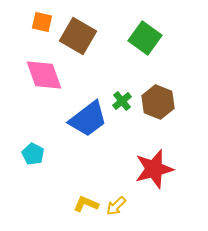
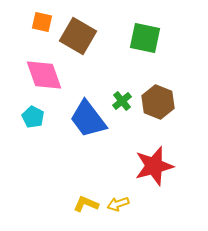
green square: rotated 24 degrees counterclockwise
blue trapezoid: rotated 90 degrees clockwise
cyan pentagon: moved 37 px up
red star: moved 3 px up
yellow arrow: moved 2 px right, 2 px up; rotated 25 degrees clockwise
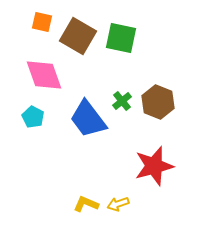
green square: moved 24 px left
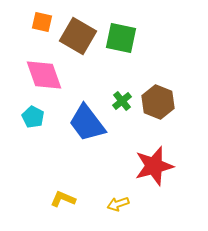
blue trapezoid: moved 1 px left, 4 px down
yellow L-shape: moved 23 px left, 5 px up
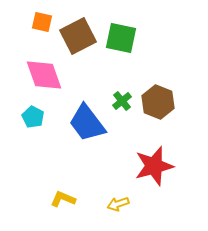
brown square: rotated 33 degrees clockwise
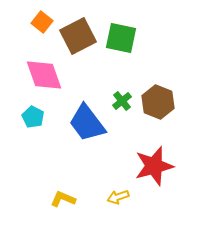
orange square: rotated 25 degrees clockwise
yellow arrow: moved 7 px up
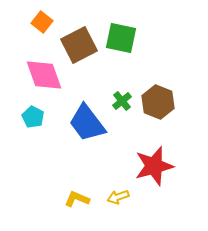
brown square: moved 1 px right, 9 px down
yellow L-shape: moved 14 px right
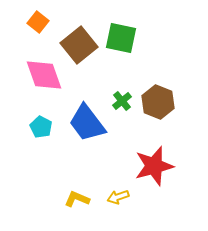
orange square: moved 4 px left
brown square: rotated 12 degrees counterclockwise
cyan pentagon: moved 8 px right, 10 px down
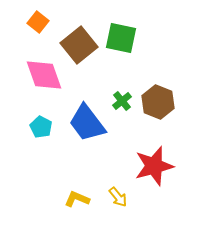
yellow arrow: rotated 110 degrees counterclockwise
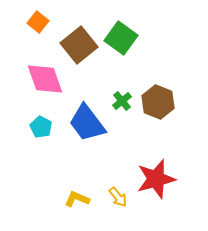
green square: rotated 24 degrees clockwise
pink diamond: moved 1 px right, 4 px down
red star: moved 2 px right, 13 px down
